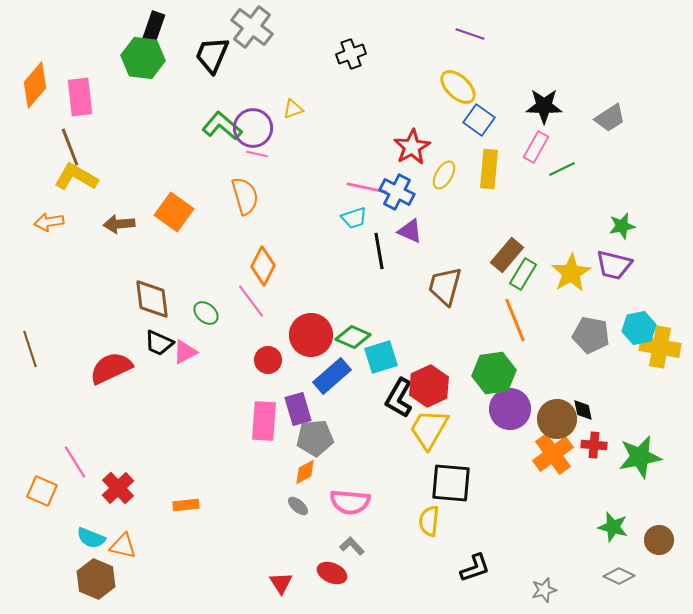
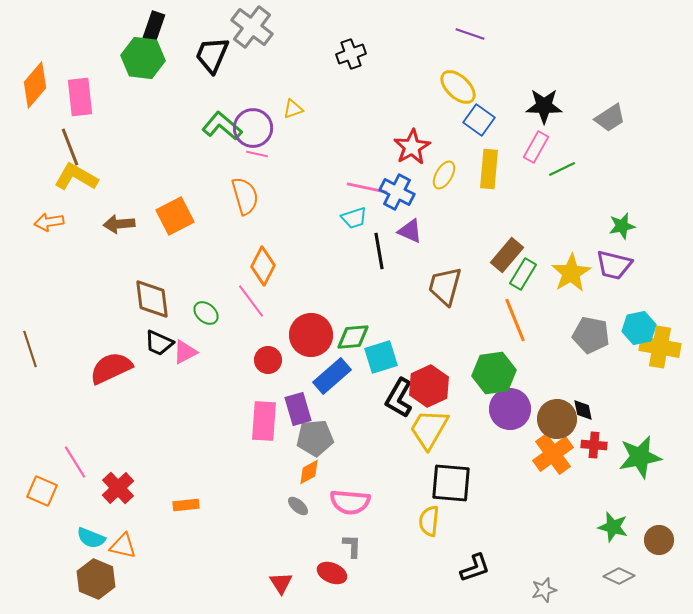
orange square at (174, 212): moved 1 px right, 4 px down; rotated 27 degrees clockwise
green diamond at (353, 337): rotated 28 degrees counterclockwise
orange diamond at (305, 472): moved 4 px right
gray L-shape at (352, 546): rotated 45 degrees clockwise
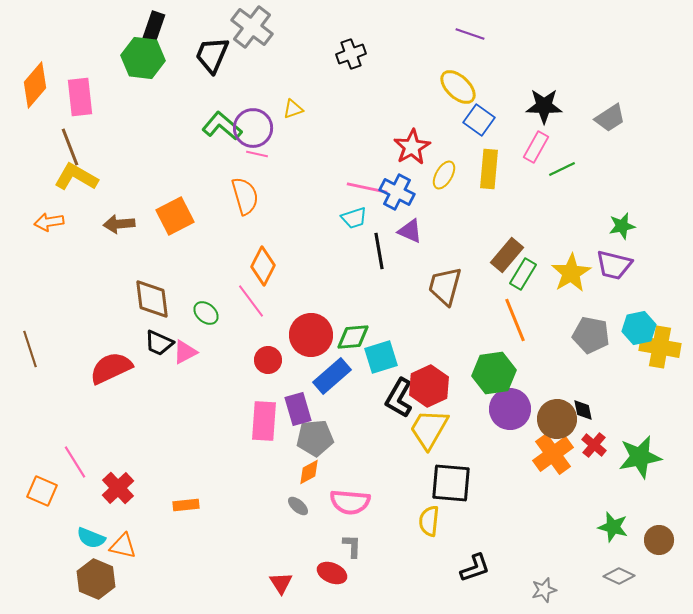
red cross at (594, 445): rotated 35 degrees clockwise
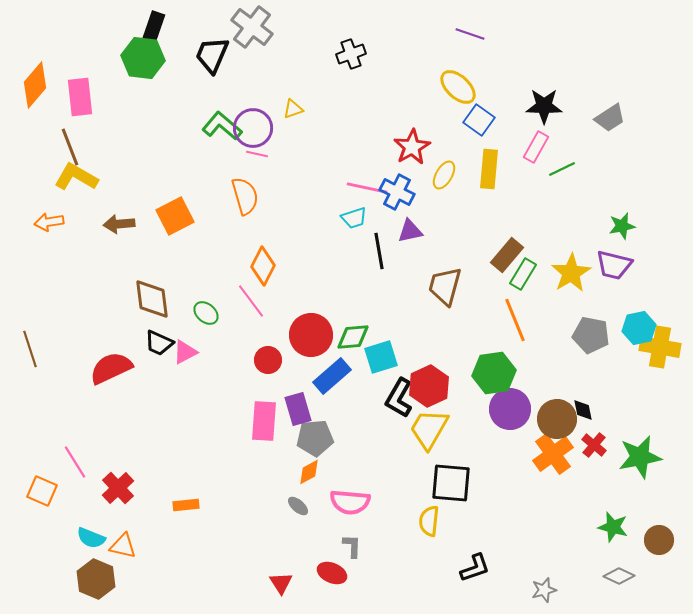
purple triangle at (410, 231): rotated 36 degrees counterclockwise
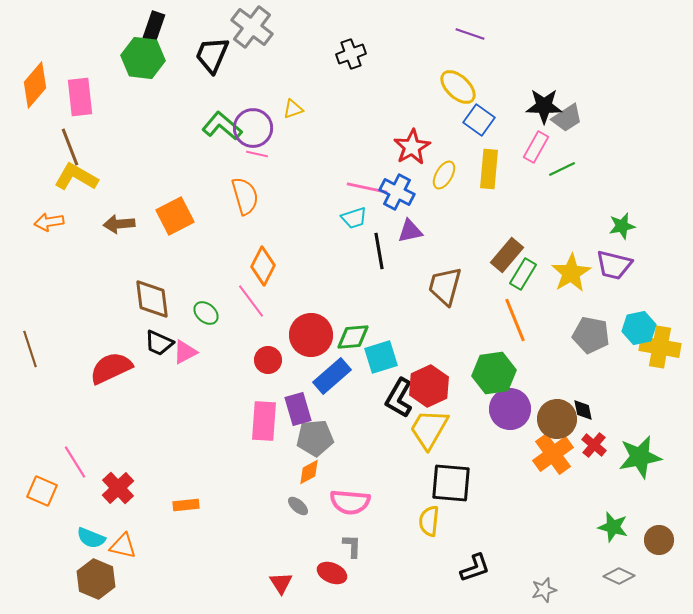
gray trapezoid at (610, 118): moved 43 px left
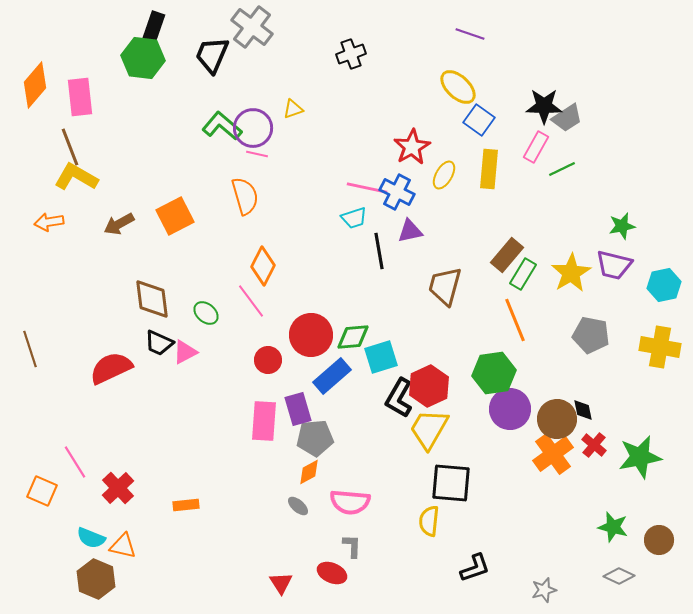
brown arrow at (119, 224): rotated 24 degrees counterclockwise
cyan hexagon at (639, 328): moved 25 px right, 43 px up
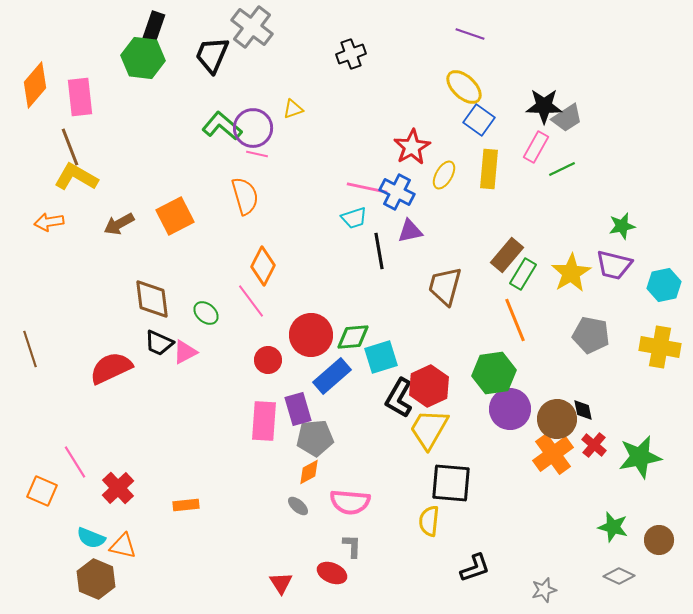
yellow ellipse at (458, 87): moved 6 px right
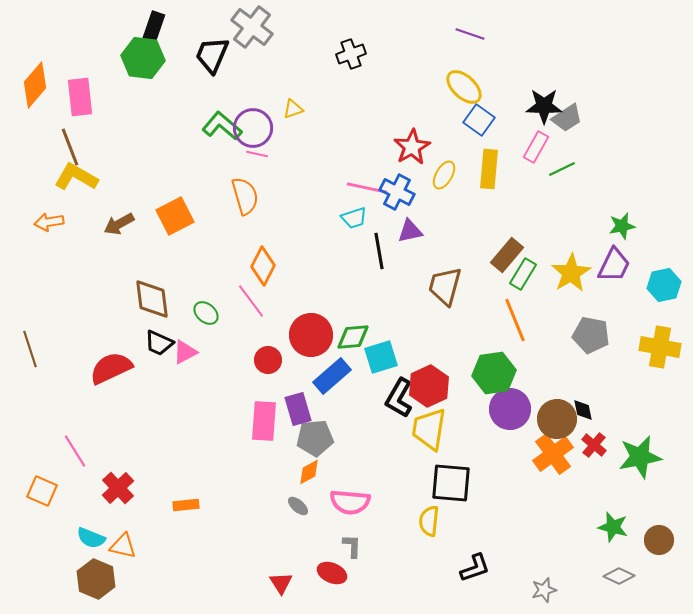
purple trapezoid at (614, 265): rotated 78 degrees counterclockwise
yellow trapezoid at (429, 429): rotated 21 degrees counterclockwise
pink line at (75, 462): moved 11 px up
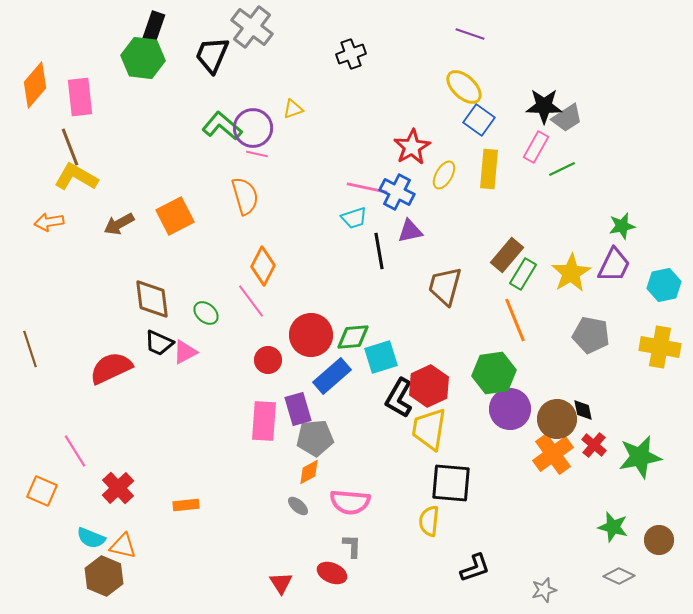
brown hexagon at (96, 579): moved 8 px right, 3 px up
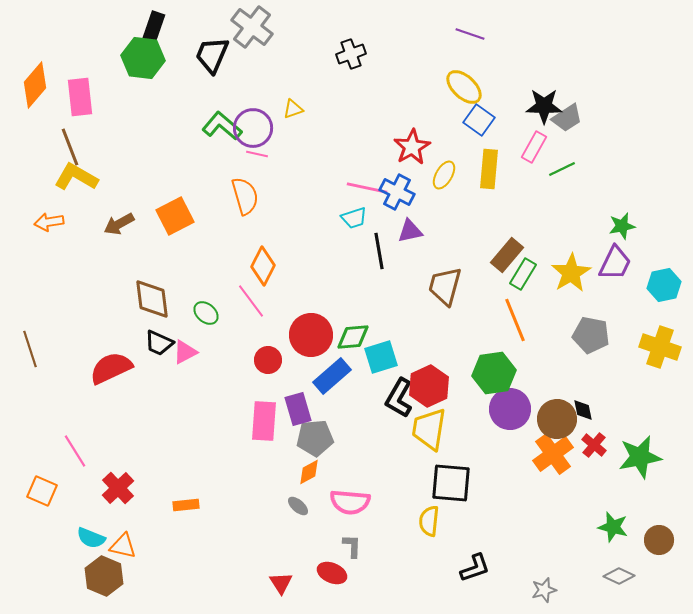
pink rectangle at (536, 147): moved 2 px left
purple trapezoid at (614, 265): moved 1 px right, 2 px up
yellow cross at (660, 347): rotated 9 degrees clockwise
